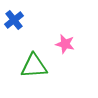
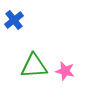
pink star: moved 27 px down
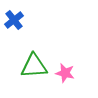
pink star: moved 2 px down
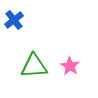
pink star: moved 5 px right, 7 px up; rotated 18 degrees clockwise
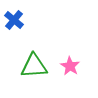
blue cross: rotated 12 degrees counterclockwise
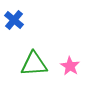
green triangle: moved 2 px up
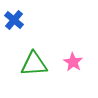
pink star: moved 3 px right, 4 px up
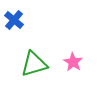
green triangle: rotated 12 degrees counterclockwise
